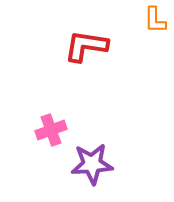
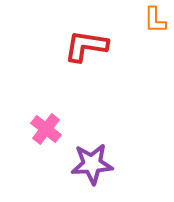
pink cross: moved 5 px left, 1 px up; rotated 32 degrees counterclockwise
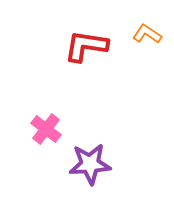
orange L-shape: moved 8 px left, 14 px down; rotated 124 degrees clockwise
purple star: moved 2 px left
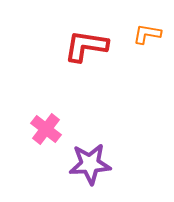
orange L-shape: rotated 24 degrees counterclockwise
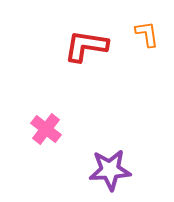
orange L-shape: rotated 72 degrees clockwise
purple star: moved 20 px right, 6 px down
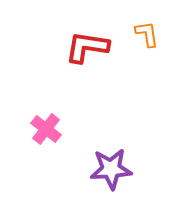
red L-shape: moved 1 px right, 1 px down
purple star: moved 1 px right, 1 px up
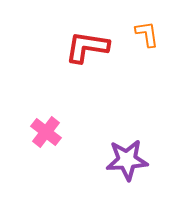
pink cross: moved 3 px down
purple star: moved 16 px right, 9 px up
